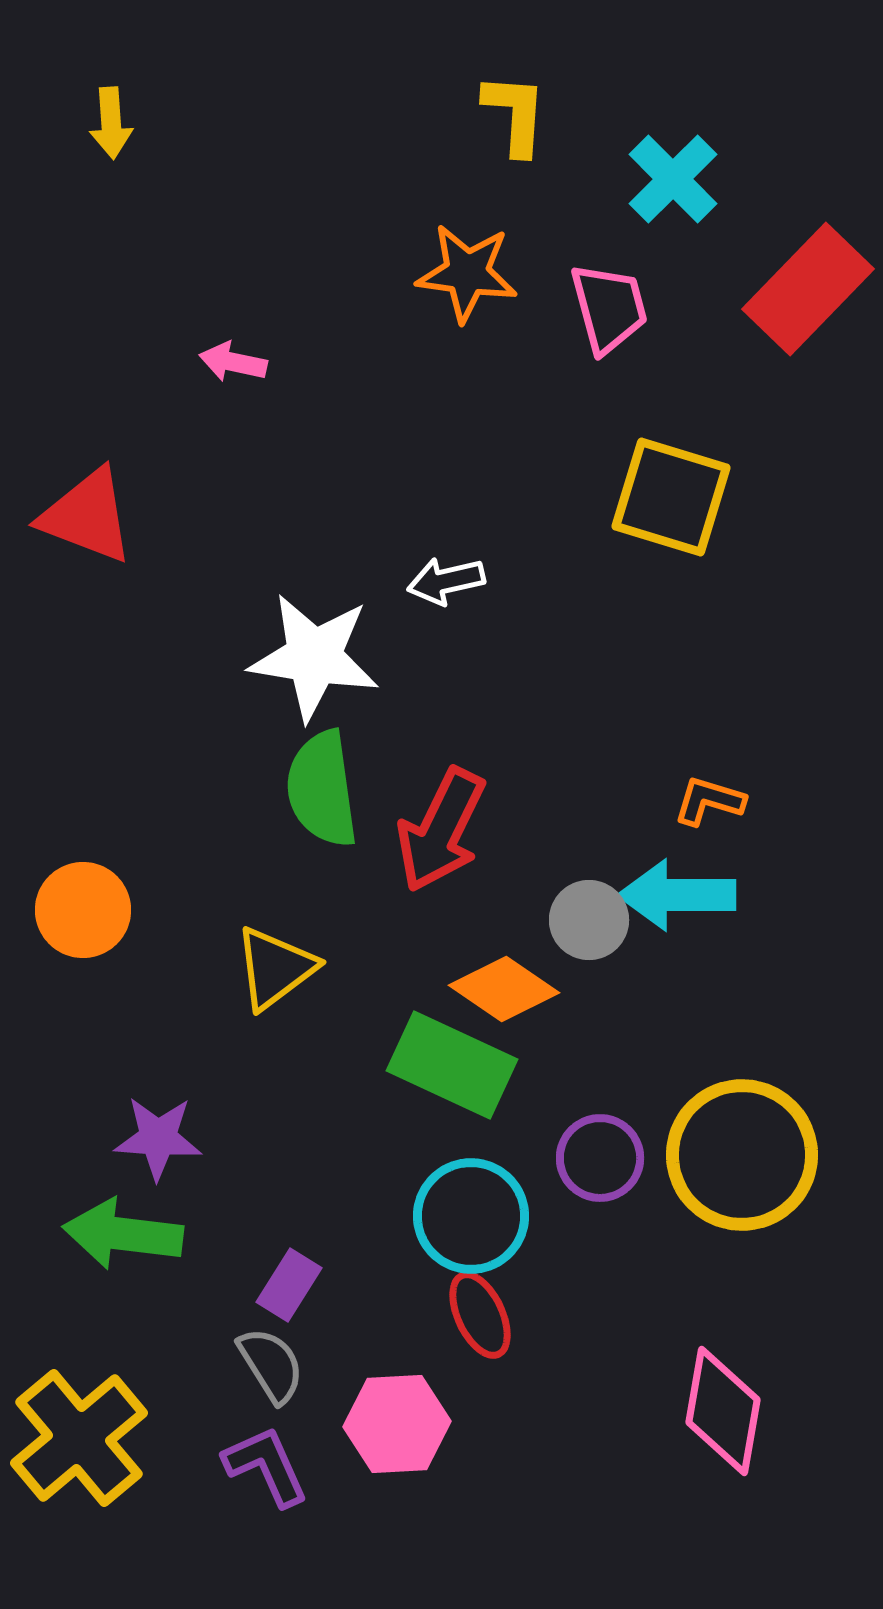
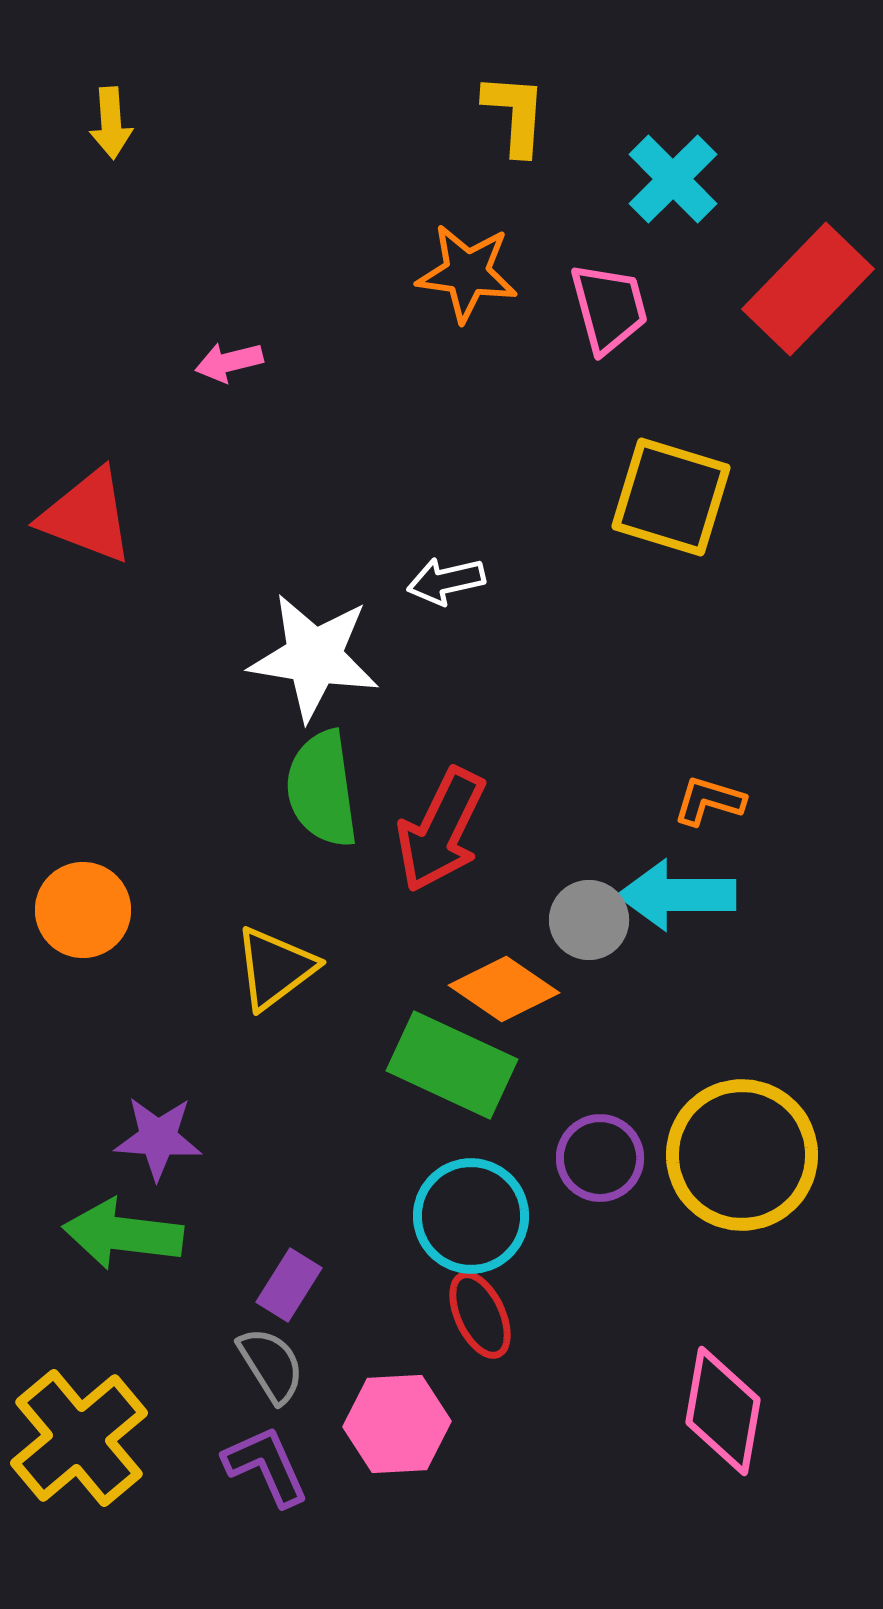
pink arrow: moved 4 px left; rotated 26 degrees counterclockwise
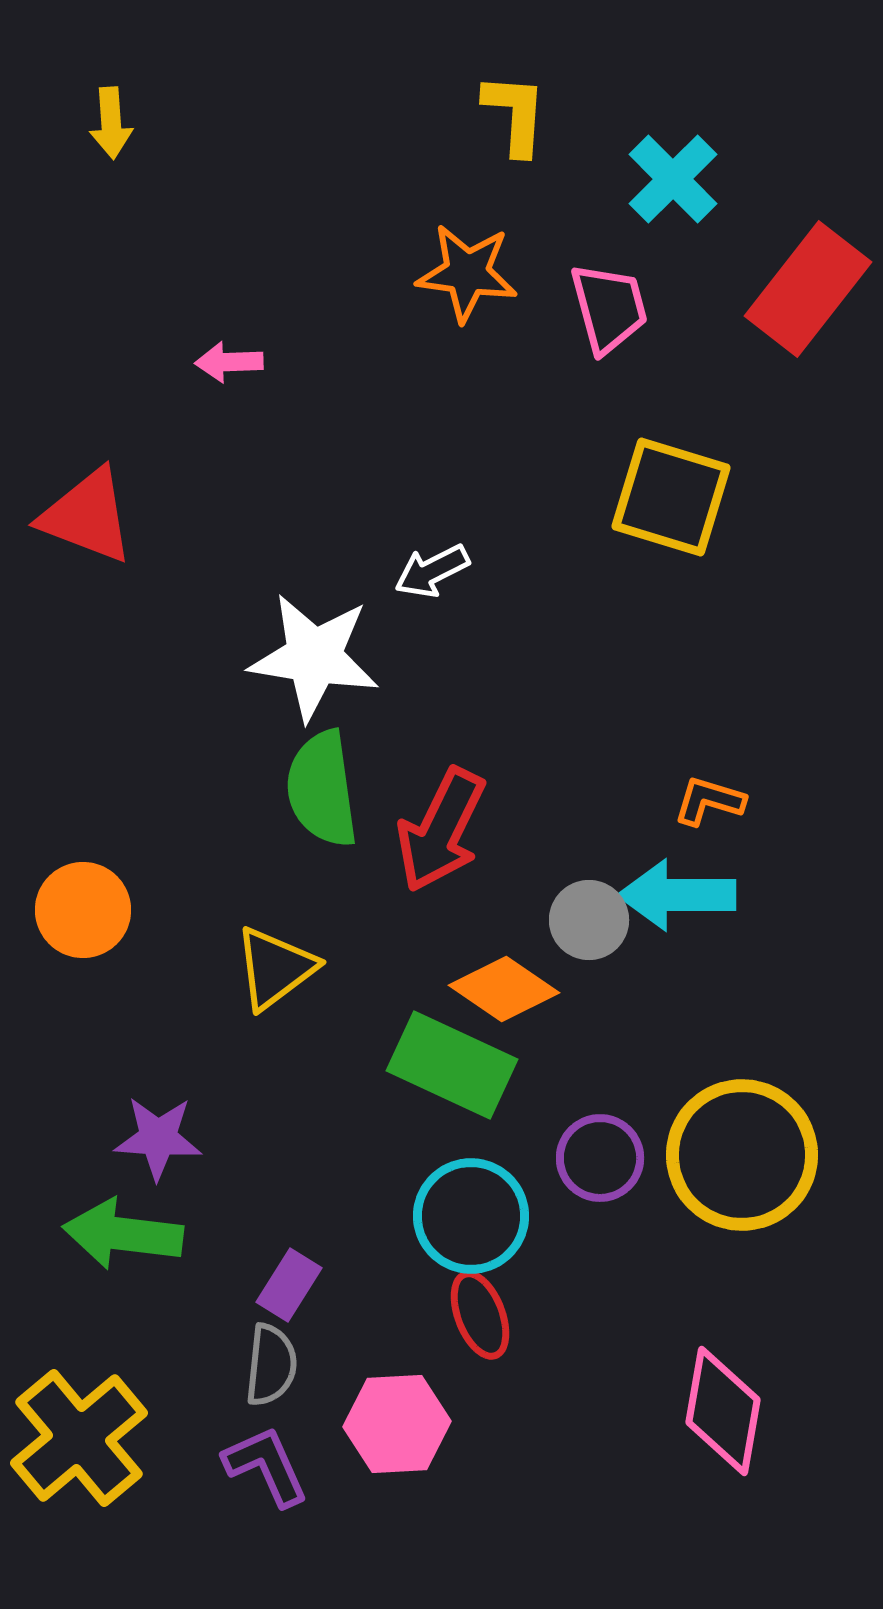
red rectangle: rotated 6 degrees counterclockwise
pink arrow: rotated 12 degrees clockwise
white arrow: moved 14 px left, 10 px up; rotated 14 degrees counterclockwise
red ellipse: rotated 4 degrees clockwise
gray semicircle: rotated 38 degrees clockwise
